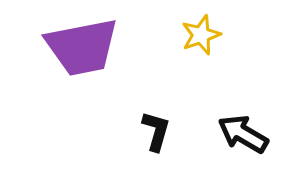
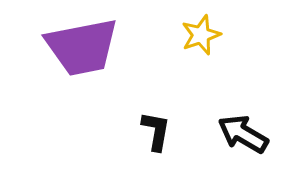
black L-shape: rotated 6 degrees counterclockwise
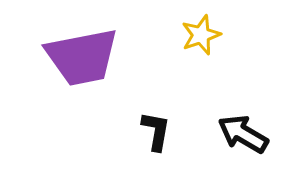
purple trapezoid: moved 10 px down
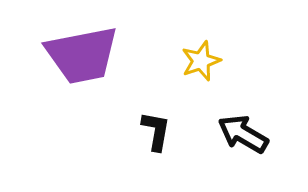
yellow star: moved 26 px down
purple trapezoid: moved 2 px up
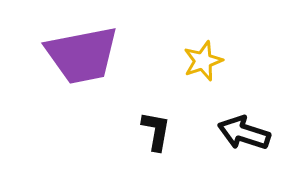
yellow star: moved 2 px right
black arrow: moved 1 px right, 1 px up; rotated 12 degrees counterclockwise
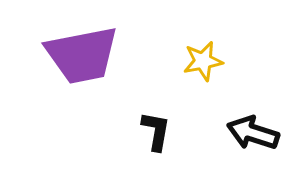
yellow star: rotated 9 degrees clockwise
black arrow: moved 9 px right
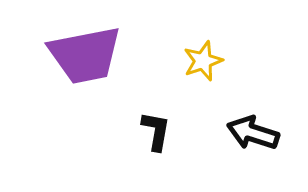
purple trapezoid: moved 3 px right
yellow star: rotated 9 degrees counterclockwise
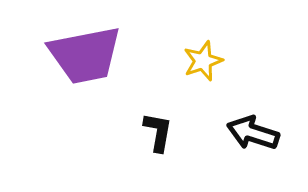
black L-shape: moved 2 px right, 1 px down
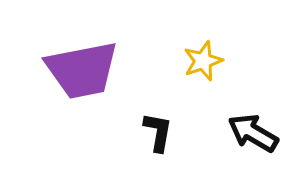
purple trapezoid: moved 3 px left, 15 px down
black arrow: rotated 12 degrees clockwise
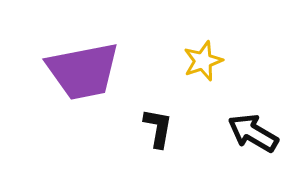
purple trapezoid: moved 1 px right, 1 px down
black L-shape: moved 4 px up
